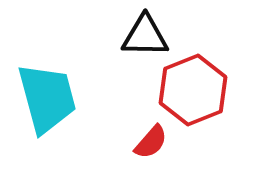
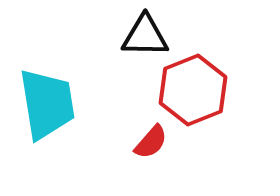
cyan trapezoid: moved 6 px down; rotated 6 degrees clockwise
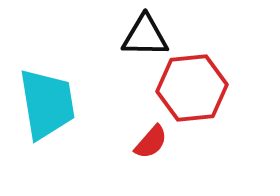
red hexagon: moved 1 px left, 2 px up; rotated 16 degrees clockwise
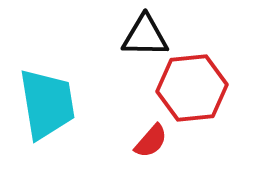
red semicircle: moved 1 px up
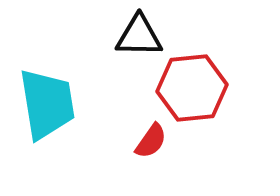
black triangle: moved 6 px left
red semicircle: rotated 6 degrees counterclockwise
